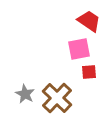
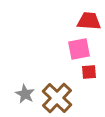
red trapezoid: rotated 30 degrees counterclockwise
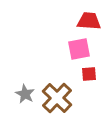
red square: moved 2 px down
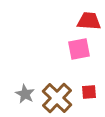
red square: moved 18 px down
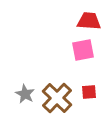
pink square: moved 4 px right, 1 px down
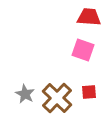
red trapezoid: moved 4 px up
pink square: rotated 30 degrees clockwise
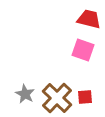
red trapezoid: moved 2 px down; rotated 10 degrees clockwise
red square: moved 4 px left, 5 px down
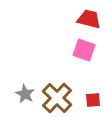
pink square: moved 1 px right
red square: moved 8 px right, 3 px down
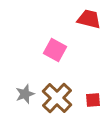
pink square: moved 29 px left; rotated 10 degrees clockwise
gray star: rotated 24 degrees clockwise
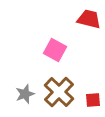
brown cross: moved 2 px right, 6 px up
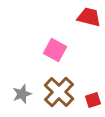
red trapezoid: moved 2 px up
gray star: moved 3 px left
red square: rotated 14 degrees counterclockwise
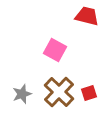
red trapezoid: moved 2 px left, 1 px up
red square: moved 4 px left, 7 px up
